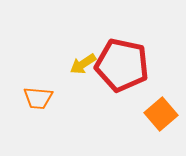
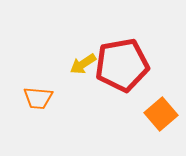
red pentagon: rotated 22 degrees counterclockwise
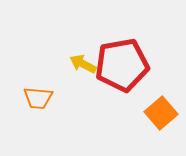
yellow arrow: rotated 60 degrees clockwise
orange square: moved 1 px up
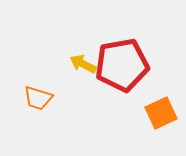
orange trapezoid: rotated 12 degrees clockwise
orange square: rotated 16 degrees clockwise
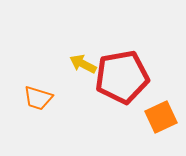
red pentagon: moved 12 px down
orange square: moved 4 px down
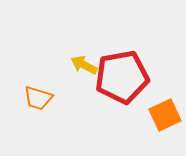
yellow arrow: moved 1 px right, 1 px down
orange square: moved 4 px right, 2 px up
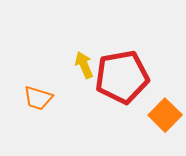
yellow arrow: rotated 40 degrees clockwise
orange square: rotated 20 degrees counterclockwise
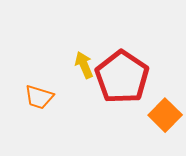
red pentagon: rotated 28 degrees counterclockwise
orange trapezoid: moved 1 px right, 1 px up
